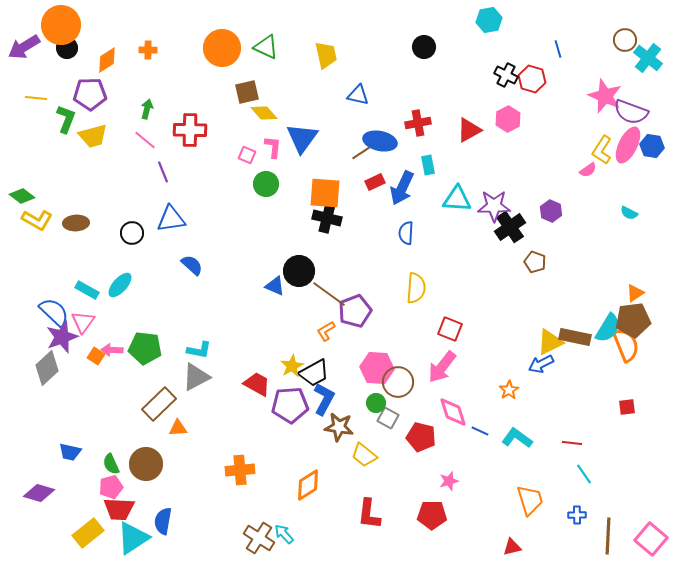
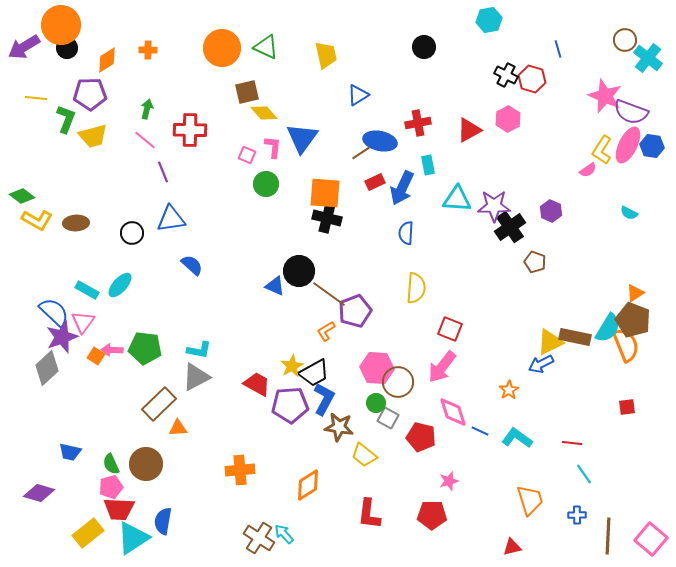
blue triangle at (358, 95): rotated 45 degrees counterclockwise
brown pentagon at (633, 320): rotated 28 degrees clockwise
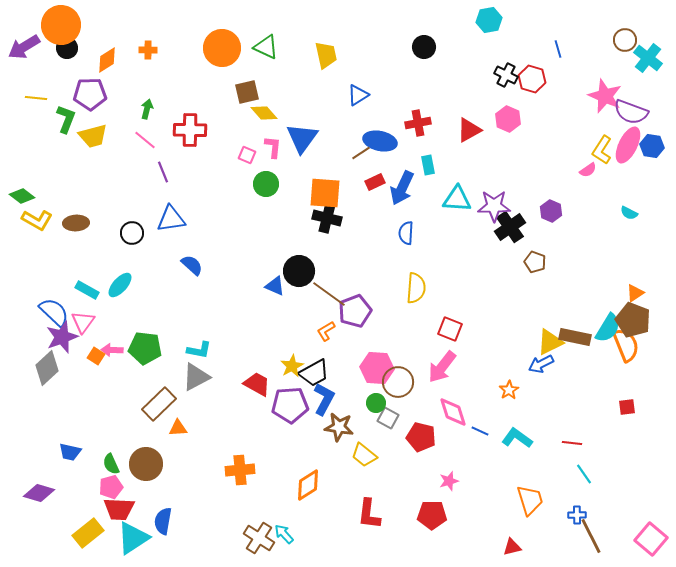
pink hexagon at (508, 119): rotated 10 degrees counterclockwise
brown line at (608, 536): moved 17 px left; rotated 30 degrees counterclockwise
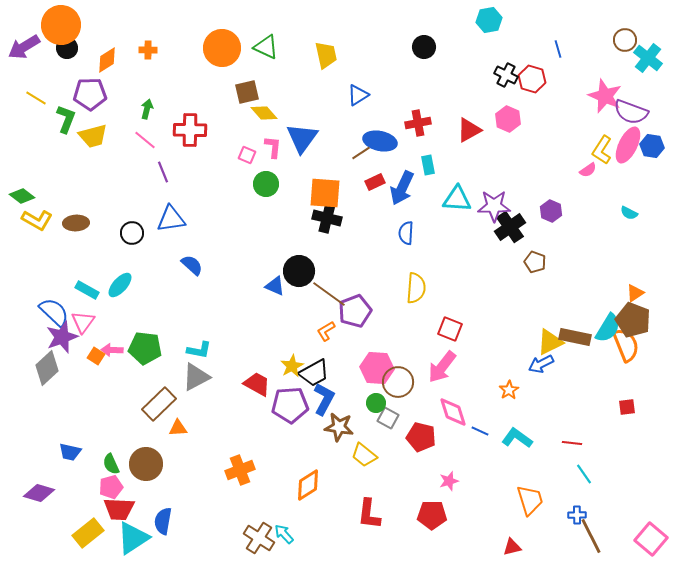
yellow line at (36, 98): rotated 25 degrees clockwise
orange cross at (240, 470): rotated 16 degrees counterclockwise
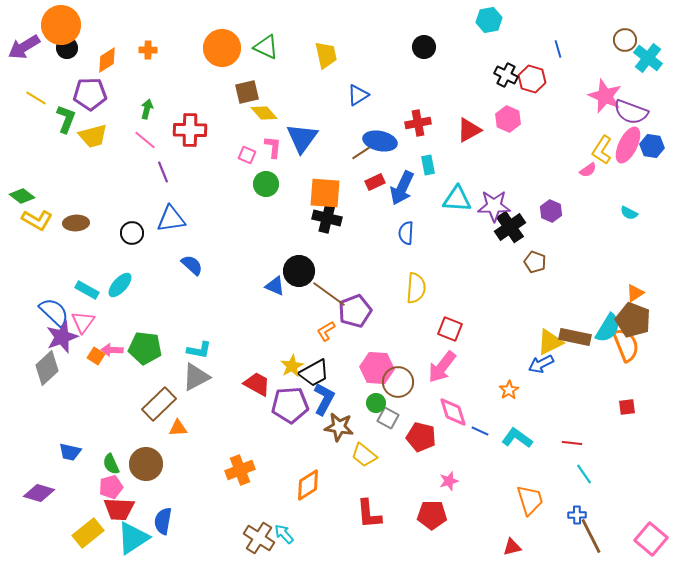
red L-shape at (369, 514): rotated 12 degrees counterclockwise
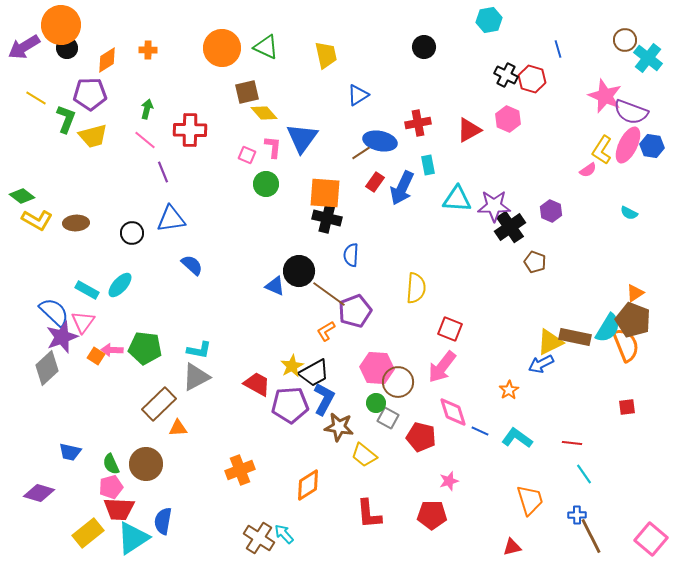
red rectangle at (375, 182): rotated 30 degrees counterclockwise
blue semicircle at (406, 233): moved 55 px left, 22 px down
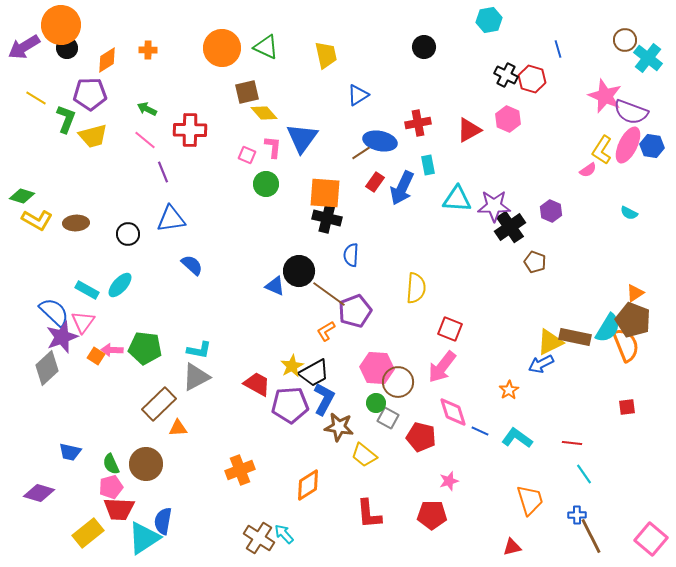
green arrow at (147, 109): rotated 78 degrees counterclockwise
green diamond at (22, 196): rotated 20 degrees counterclockwise
black circle at (132, 233): moved 4 px left, 1 px down
cyan triangle at (133, 538): moved 11 px right
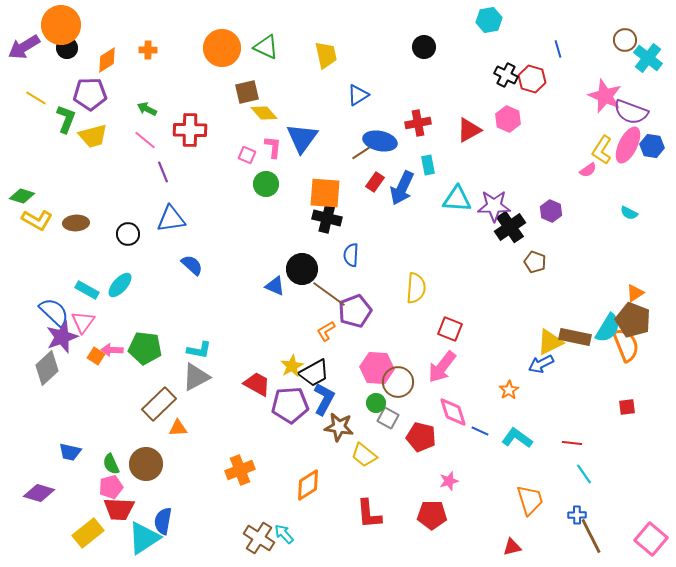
black circle at (299, 271): moved 3 px right, 2 px up
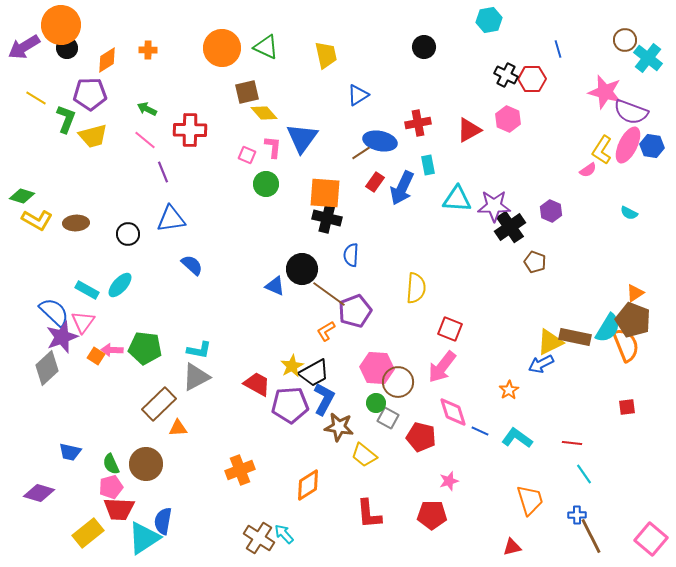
red hexagon at (532, 79): rotated 16 degrees counterclockwise
pink star at (605, 96): moved 4 px up; rotated 8 degrees counterclockwise
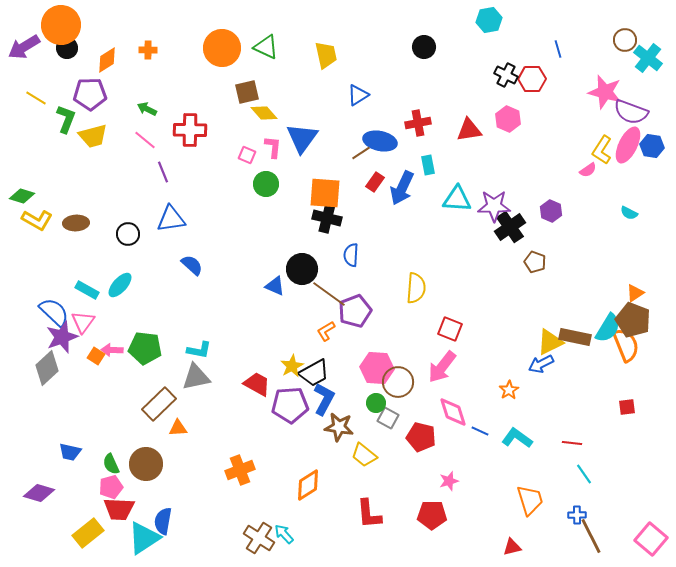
red triangle at (469, 130): rotated 20 degrees clockwise
gray triangle at (196, 377): rotated 16 degrees clockwise
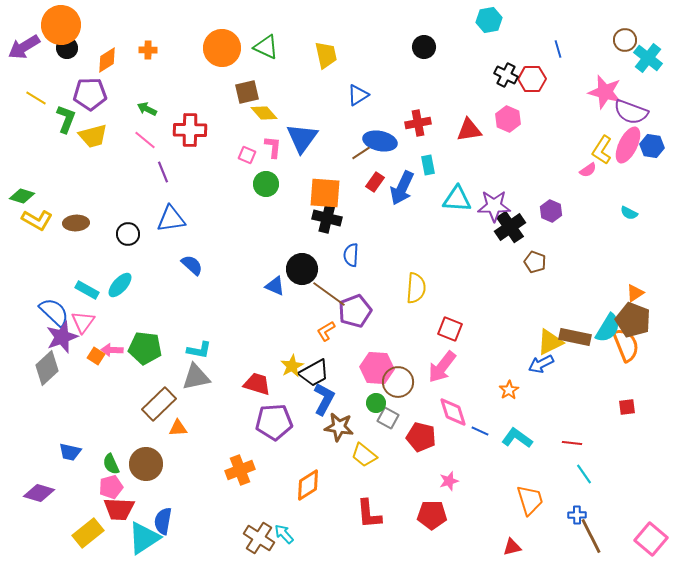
red trapezoid at (257, 384): rotated 12 degrees counterclockwise
purple pentagon at (290, 405): moved 16 px left, 17 px down
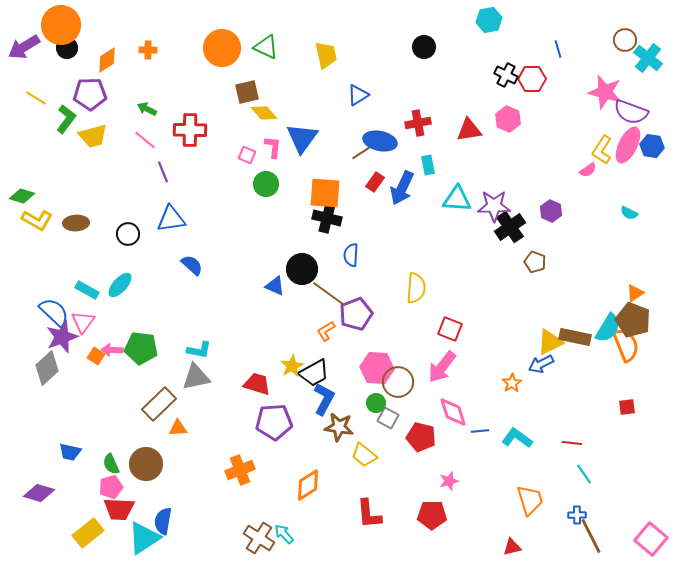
green L-shape at (66, 119): rotated 16 degrees clockwise
purple pentagon at (355, 311): moved 1 px right, 3 px down
green pentagon at (145, 348): moved 4 px left
orange star at (509, 390): moved 3 px right, 7 px up
blue line at (480, 431): rotated 30 degrees counterclockwise
